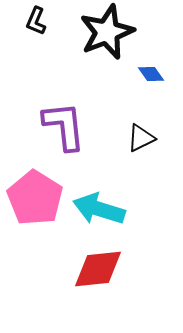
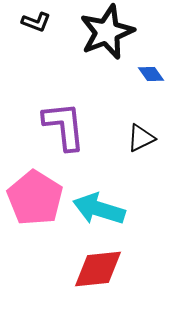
black L-shape: moved 1 px down; rotated 92 degrees counterclockwise
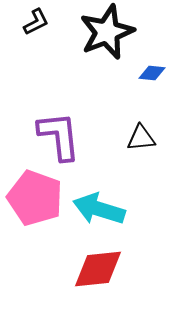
black L-shape: rotated 48 degrees counterclockwise
blue diamond: moved 1 px right, 1 px up; rotated 48 degrees counterclockwise
purple L-shape: moved 5 px left, 10 px down
black triangle: rotated 20 degrees clockwise
pink pentagon: rotated 12 degrees counterclockwise
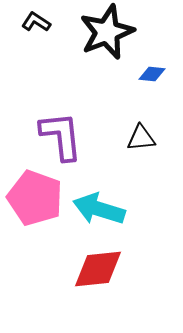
black L-shape: rotated 120 degrees counterclockwise
blue diamond: moved 1 px down
purple L-shape: moved 2 px right
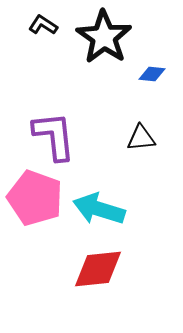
black L-shape: moved 7 px right, 3 px down
black star: moved 3 px left, 5 px down; rotated 16 degrees counterclockwise
purple L-shape: moved 7 px left
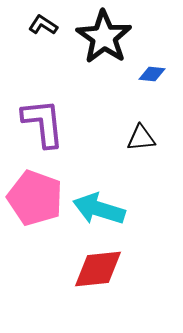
purple L-shape: moved 11 px left, 13 px up
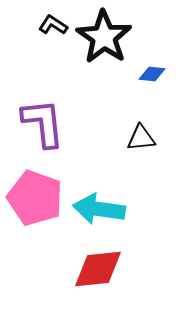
black L-shape: moved 10 px right
cyan arrow: rotated 9 degrees counterclockwise
